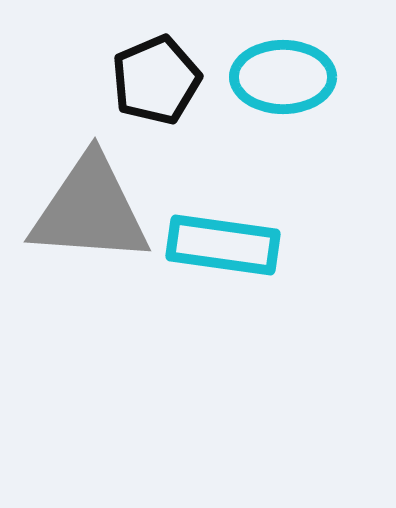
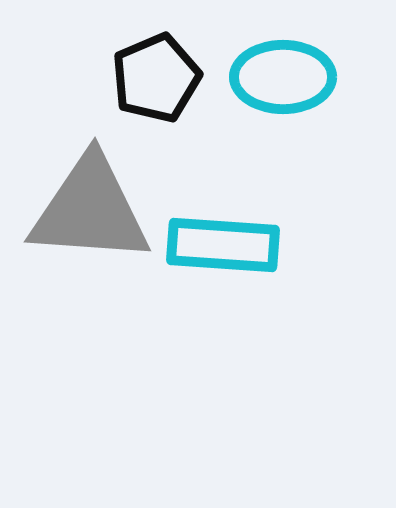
black pentagon: moved 2 px up
cyan rectangle: rotated 4 degrees counterclockwise
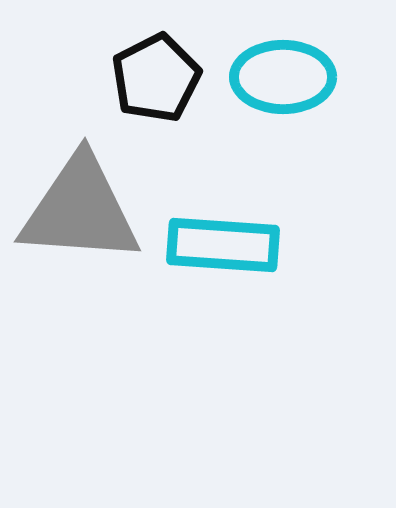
black pentagon: rotated 4 degrees counterclockwise
gray triangle: moved 10 px left
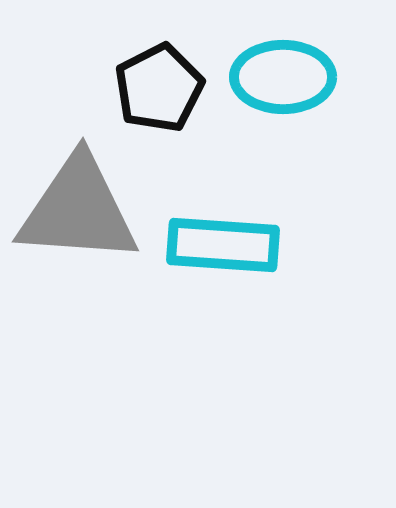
black pentagon: moved 3 px right, 10 px down
gray triangle: moved 2 px left
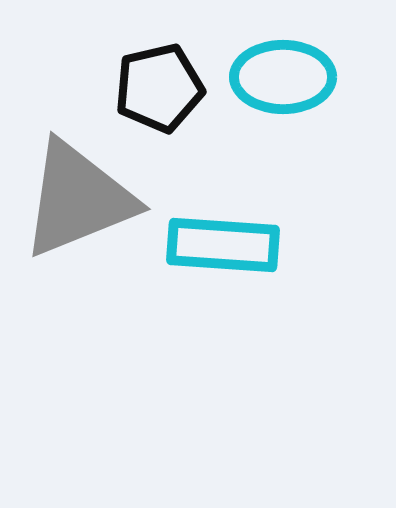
black pentagon: rotated 14 degrees clockwise
gray triangle: moved 11 px up; rotated 26 degrees counterclockwise
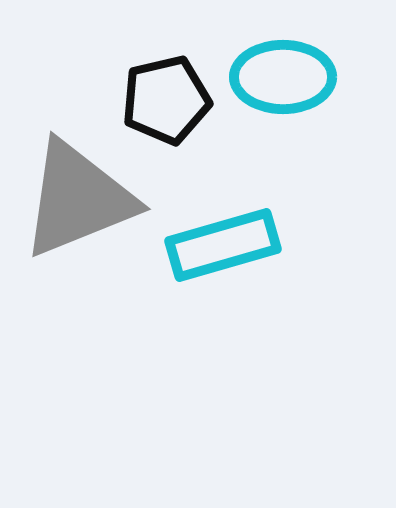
black pentagon: moved 7 px right, 12 px down
cyan rectangle: rotated 20 degrees counterclockwise
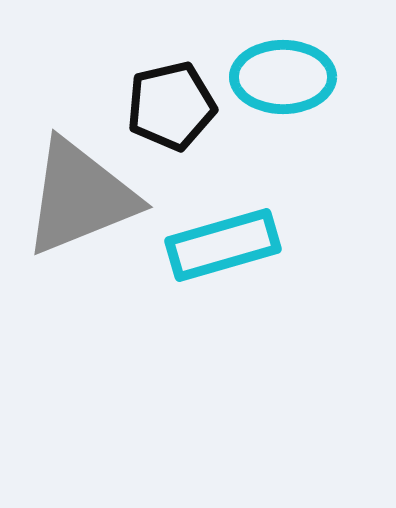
black pentagon: moved 5 px right, 6 px down
gray triangle: moved 2 px right, 2 px up
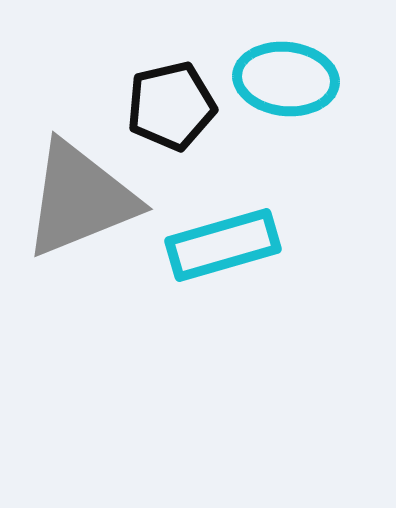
cyan ellipse: moved 3 px right, 2 px down; rotated 6 degrees clockwise
gray triangle: moved 2 px down
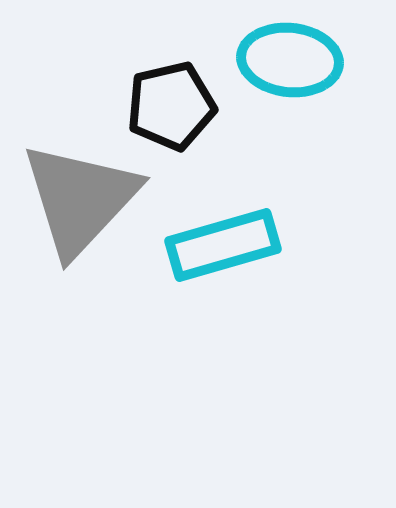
cyan ellipse: moved 4 px right, 19 px up
gray triangle: rotated 25 degrees counterclockwise
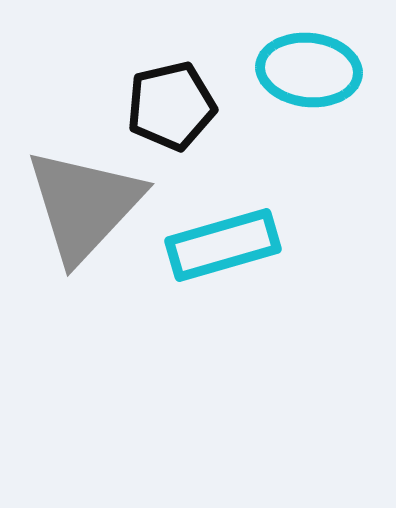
cyan ellipse: moved 19 px right, 10 px down
gray triangle: moved 4 px right, 6 px down
